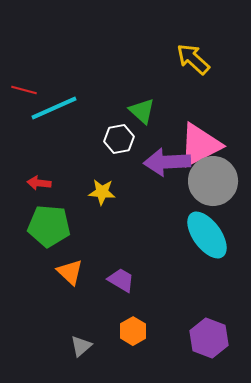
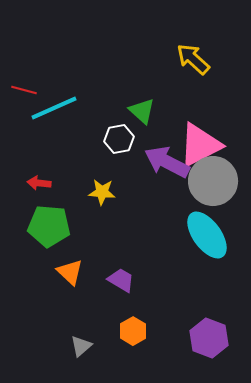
purple arrow: rotated 30 degrees clockwise
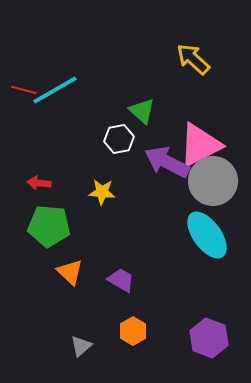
cyan line: moved 1 px right, 18 px up; rotated 6 degrees counterclockwise
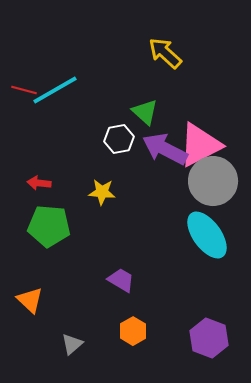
yellow arrow: moved 28 px left, 6 px up
green triangle: moved 3 px right, 1 px down
purple arrow: moved 2 px left, 13 px up
orange triangle: moved 40 px left, 28 px down
gray triangle: moved 9 px left, 2 px up
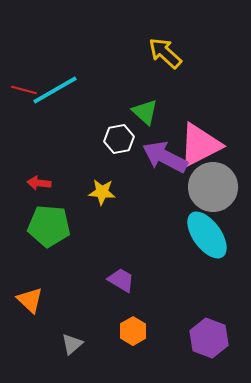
purple arrow: moved 8 px down
gray circle: moved 6 px down
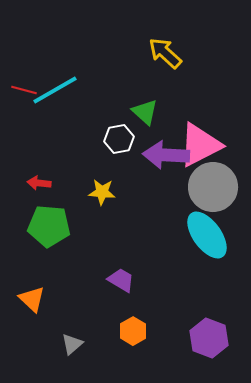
purple arrow: moved 1 px right, 2 px up; rotated 24 degrees counterclockwise
orange triangle: moved 2 px right, 1 px up
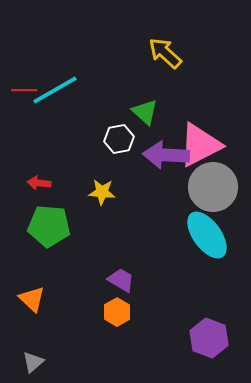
red line: rotated 15 degrees counterclockwise
orange hexagon: moved 16 px left, 19 px up
gray triangle: moved 39 px left, 18 px down
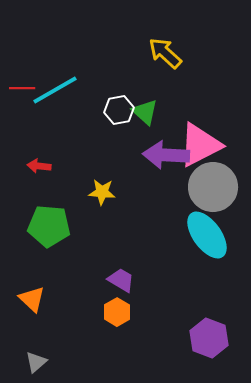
red line: moved 2 px left, 2 px up
white hexagon: moved 29 px up
red arrow: moved 17 px up
gray triangle: moved 3 px right
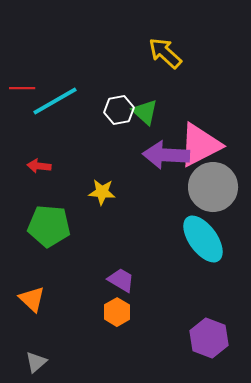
cyan line: moved 11 px down
cyan ellipse: moved 4 px left, 4 px down
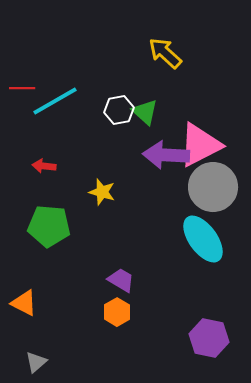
red arrow: moved 5 px right
yellow star: rotated 12 degrees clockwise
orange triangle: moved 8 px left, 4 px down; rotated 16 degrees counterclockwise
purple hexagon: rotated 9 degrees counterclockwise
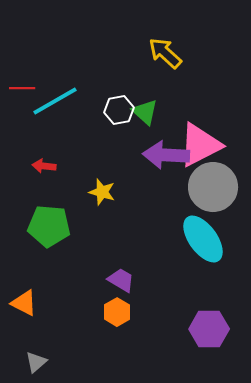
purple hexagon: moved 9 px up; rotated 12 degrees counterclockwise
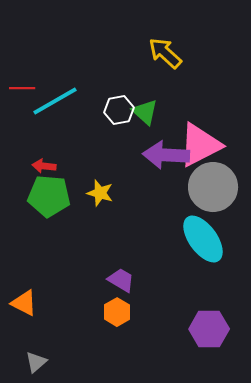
yellow star: moved 2 px left, 1 px down
green pentagon: moved 30 px up
